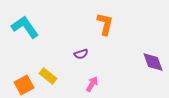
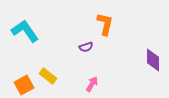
cyan L-shape: moved 4 px down
purple semicircle: moved 5 px right, 7 px up
purple diamond: moved 2 px up; rotated 20 degrees clockwise
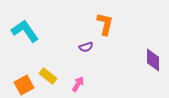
pink arrow: moved 14 px left
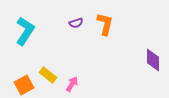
cyan L-shape: rotated 68 degrees clockwise
purple semicircle: moved 10 px left, 24 px up
yellow rectangle: moved 1 px up
pink arrow: moved 6 px left
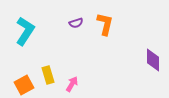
yellow rectangle: rotated 36 degrees clockwise
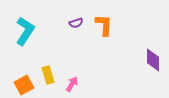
orange L-shape: moved 1 px left, 1 px down; rotated 10 degrees counterclockwise
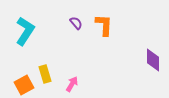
purple semicircle: rotated 112 degrees counterclockwise
yellow rectangle: moved 3 px left, 1 px up
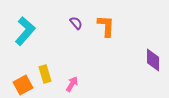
orange L-shape: moved 2 px right, 1 px down
cyan L-shape: rotated 8 degrees clockwise
orange square: moved 1 px left
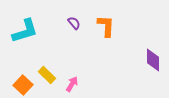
purple semicircle: moved 2 px left
cyan L-shape: rotated 32 degrees clockwise
yellow rectangle: moved 2 px right, 1 px down; rotated 30 degrees counterclockwise
orange square: rotated 18 degrees counterclockwise
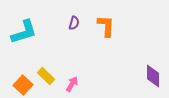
purple semicircle: rotated 56 degrees clockwise
cyan L-shape: moved 1 px left, 1 px down
purple diamond: moved 16 px down
yellow rectangle: moved 1 px left, 1 px down
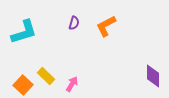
orange L-shape: rotated 120 degrees counterclockwise
